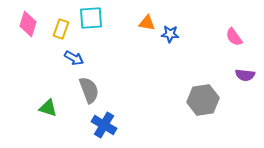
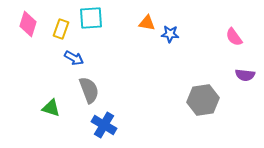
green triangle: moved 3 px right
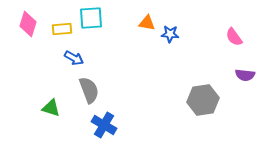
yellow rectangle: moved 1 px right; rotated 66 degrees clockwise
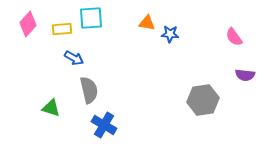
pink diamond: rotated 25 degrees clockwise
gray semicircle: rotated 8 degrees clockwise
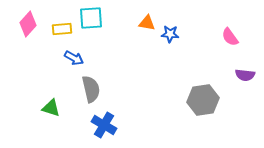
pink semicircle: moved 4 px left
gray semicircle: moved 2 px right, 1 px up
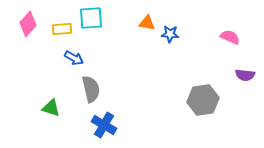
pink semicircle: rotated 150 degrees clockwise
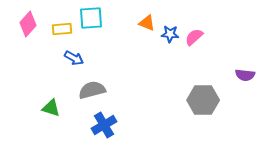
orange triangle: rotated 12 degrees clockwise
pink semicircle: moved 36 px left; rotated 66 degrees counterclockwise
gray semicircle: moved 1 px right, 1 px down; rotated 92 degrees counterclockwise
gray hexagon: rotated 8 degrees clockwise
blue cross: rotated 30 degrees clockwise
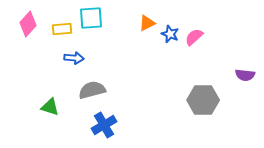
orange triangle: rotated 48 degrees counterclockwise
blue star: rotated 18 degrees clockwise
blue arrow: rotated 24 degrees counterclockwise
green triangle: moved 1 px left, 1 px up
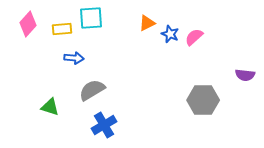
gray semicircle: rotated 16 degrees counterclockwise
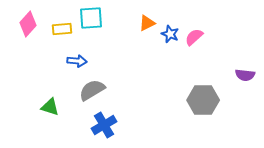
blue arrow: moved 3 px right, 3 px down
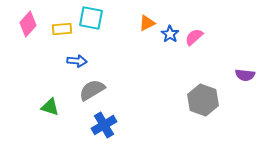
cyan square: rotated 15 degrees clockwise
blue star: rotated 12 degrees clockwise
gray hexagon: rotated 20 degrees clockwise
